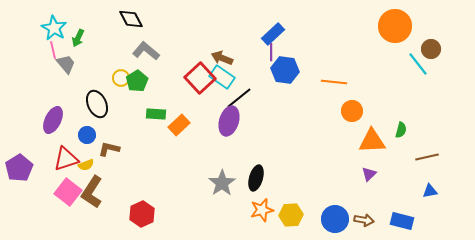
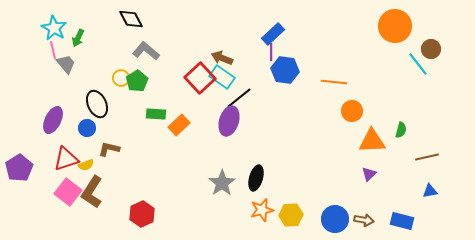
blue circle at (87, 135): moved 7 px up
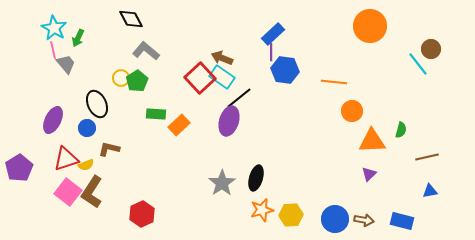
orange circle at (395, 26): moved 25 px left
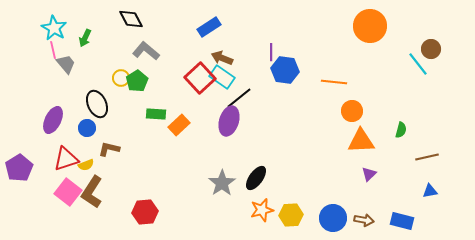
blue rectangle at (273, 34): moved 64 px left, 7 px up; rotated 10 degrees clockwise
green arrow at (78, 38): moved 7 px right
orange triangle at (372, 141): moved 11 px left
black ellipse at (256, 178): rotated 20 degrees clockwise
red hexagon at (142, 214): moved 3 px right, 2 px up; rotated 20 degrees clockwise
blue circle at (335, 219): moved 2 px left, 1 px up
